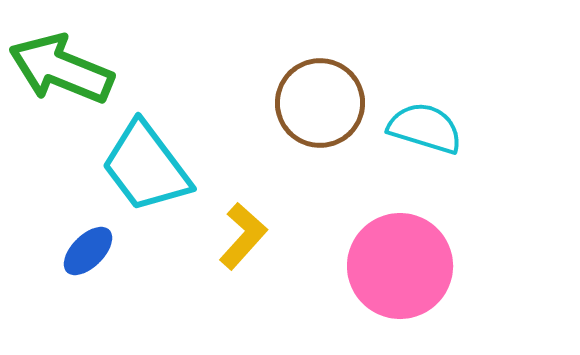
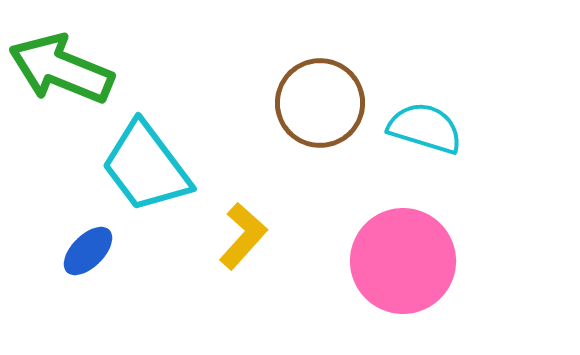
pink circle: moved 3 px right, 5 px up
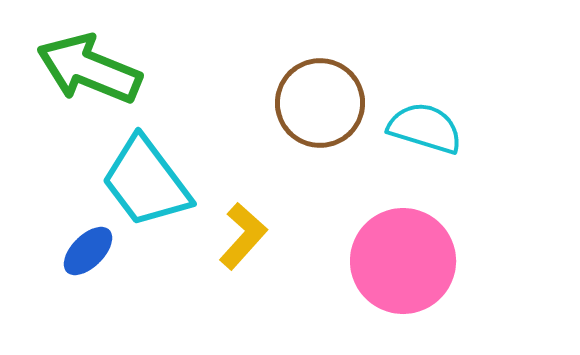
green arrow: moved 28 px right
cyan trapezoid: moved 15 px down
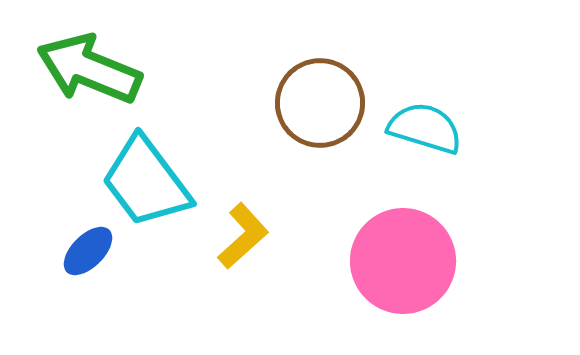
yellow L-shape: rotated 6 degrees clockwise
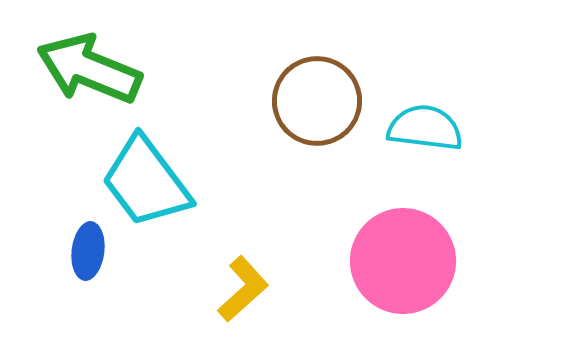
brown circle: moved 3 px left, 2 px up
cyan semicircle: rotated 10 degrees counterclockwise
yellow L-shape: moved 53 px down
blue ellipse: rotated 38 degrees counterclockwise
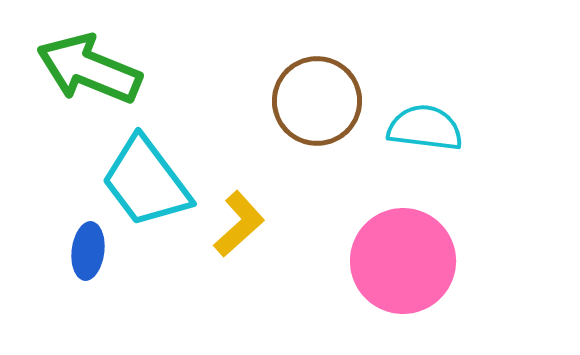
yellow L-shape: moved 4 px left, 65 px up
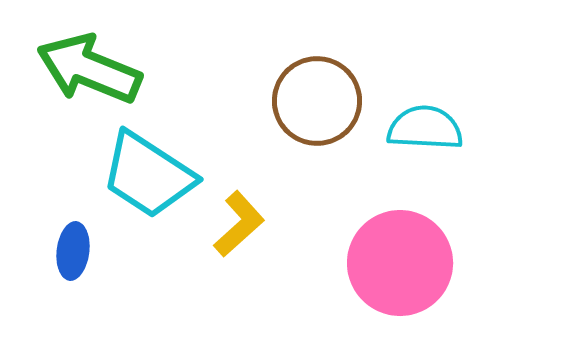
cyan semicircle: rotated 4 degrees counterclockwise
cyan trapezoid: moved 2 px right, 7 px up; rotated 20 degrees counterclockwise
blue ellipse: moved 15 px left
pink circle: moved 3 px left, 2 px down
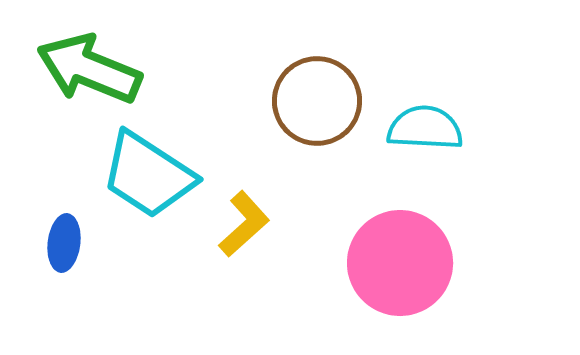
yellow L-shape: moved 5 px right
blue ellipse: moved 9 px left, 8 px up
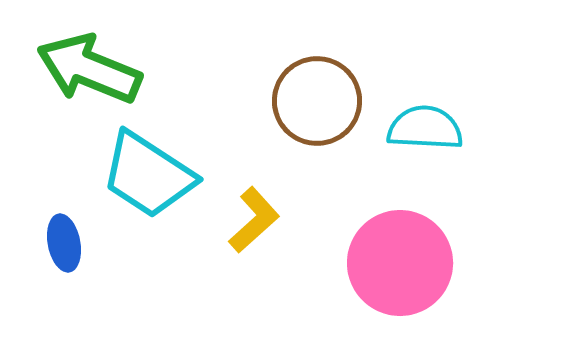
yellow L-shape: moved 10 px right, 4 px up
blue ellipse: rotated 18 degrees counterclockwise
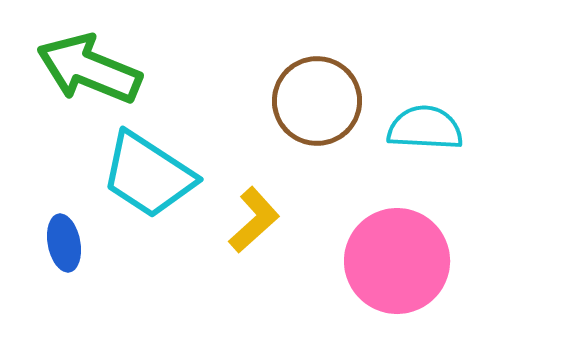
pink circle: moved 3 px left, 2 px up
